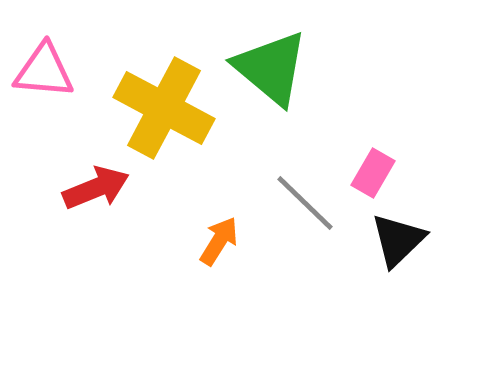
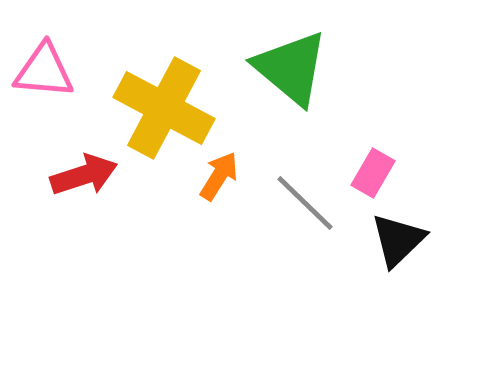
green triangle: moved 20 px right
red arrow: moved 12 px left, 13 px up; rotated 4 degrees clockwise
orange arrow: moved 65 px up
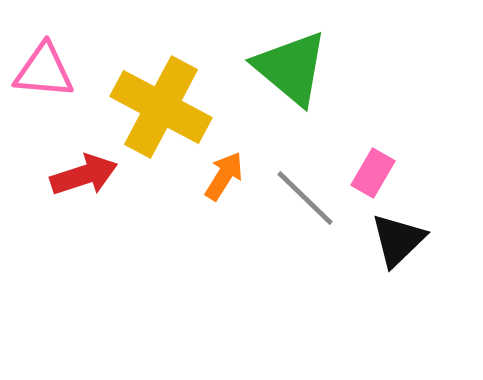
yellow cross: moved 3 px left, 1 px up
orange arrow: moved 5 px right
gray line: moved 5 px up
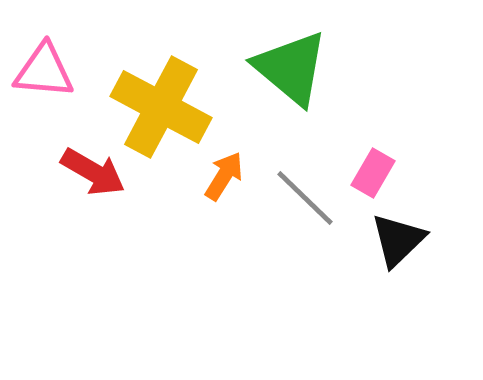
red arrow: moved 9 px right, 3 px up; rotated 48 degrees clockwise
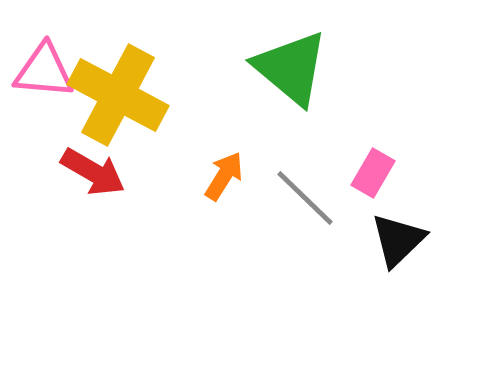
yellow cross: moved 43 px left, 12 px up
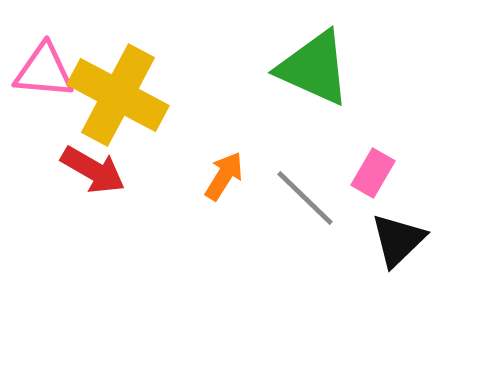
green triangle: moved 23 px right; rotated 16 degrees counterclockwise
red arrow: moved 2 px up
